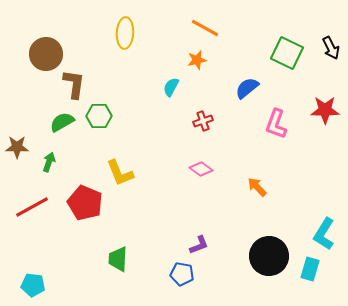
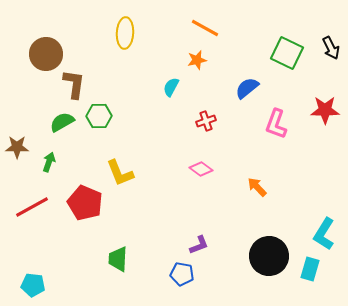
red cross: moved 3 px right
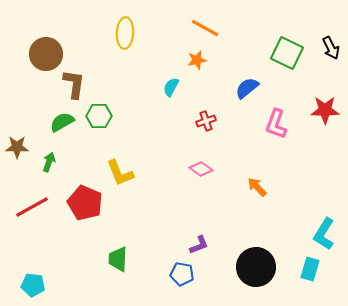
black circle: moved 13 px left, 11 px down
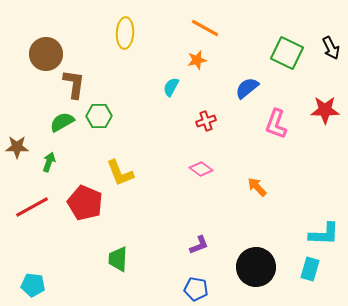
cyan L-shape: rotated 120 degrees counterclockwise
blue pentagon: moved 14 px right, 15 px down
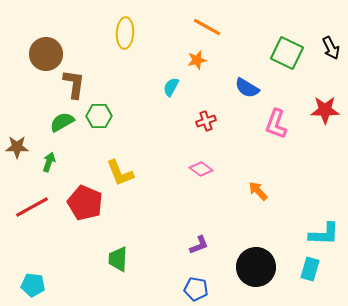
orange line: moved 2 px right, 1 px up
blue semicircle: rotated 110 degrees counterclockwise
orange arrow: moved 1 px right, 4 px down
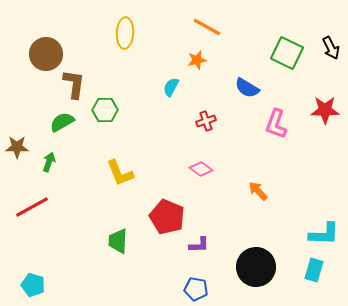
green hexagon: moved 6 px right, 6 px up
red pentagon: moved 82 px right, 14 px down
purple L-shape: rotated 20 degrees clockwise
green trapezoid: moved 18 px up
cyan rectangle: moved 4 px right, 1 px down
cyan pentagon: rotated 10 degrees clockwise
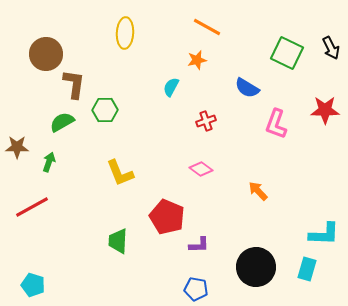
cyan rectangle: moved 7 px left, 1 px up
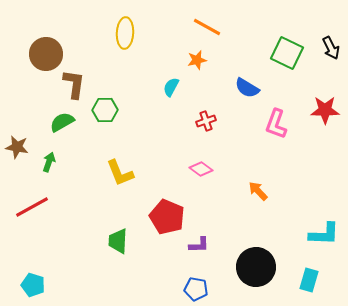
brown star: rotated 10 degrees clockwise
cyan rectangle: moved 2 px right, 11 px down
